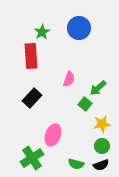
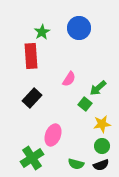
pink semicircle: rotated 14 degrees clockwise
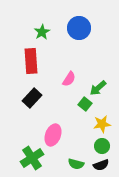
red rectangle: moved 5 px down
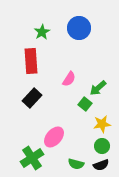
pink ellipse: moved 1 px right, 2 px down; rotated 20 degrees clockwise
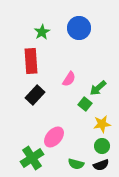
black rectangle: moved 3 px right, 3 px up
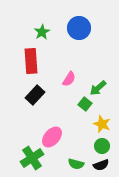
yellow star: rotated 30 degrees clockwise
pink ellipse: moved 2 px left
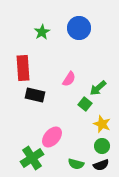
red rectangle: moved 8 px left, 7 px down
black rectangle: rotated 60 degrees clockwise
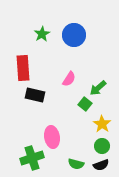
blue circle: moved 5 px left, 7 px down
green star: moved 2 px down
yellow star: rotated 12 degrees clockwise
pink ellipse: rotated 50 degrees counterclockwise
green cross: rotated 15 degrees clockwise
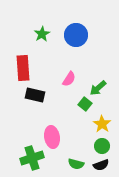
blue circle: moved 2 px right
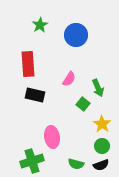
green star: moved 2 px left, 9 px up
red rectangle: moved 5 px right, 4 px up
green arrow: rotated 72 degrees counterclockwise
green square: moved 2 px left
green cross: moved 3 px down
